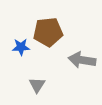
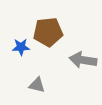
gray arrow: moved 1 px right
gray triangle: rotated 48 degrees counterclockwise
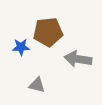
gray arrow: moved 5 px left, 1 px up
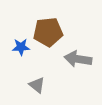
gray triangle: rotated 24 degrees clockwise
